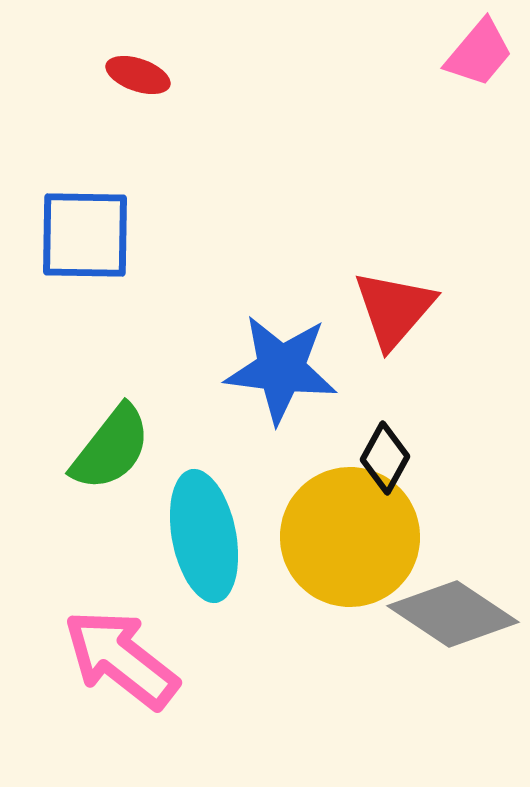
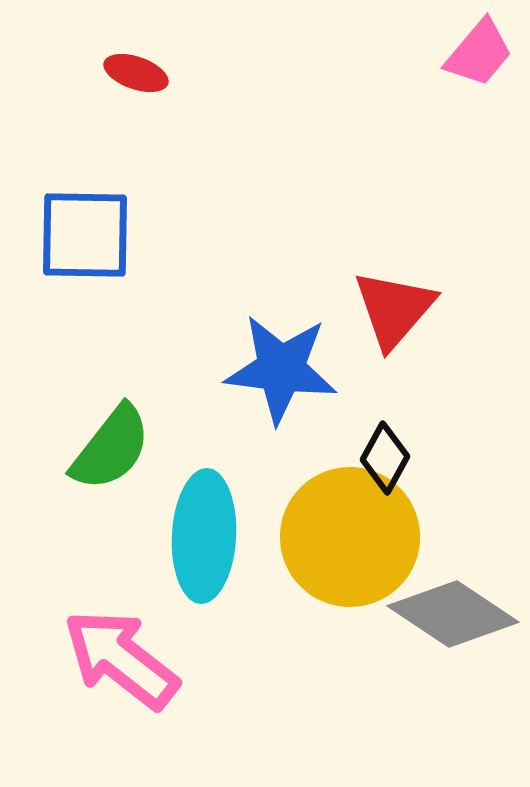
red ellipse: moved 2 px left, 2 px up
cyan ellipse: rotated 14 degrees clockwise
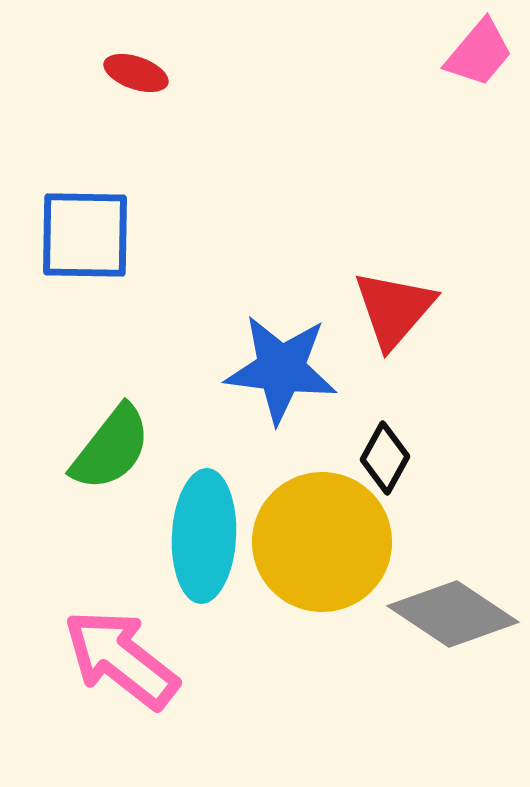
yellow circle: moved 28 px left, 5 px down
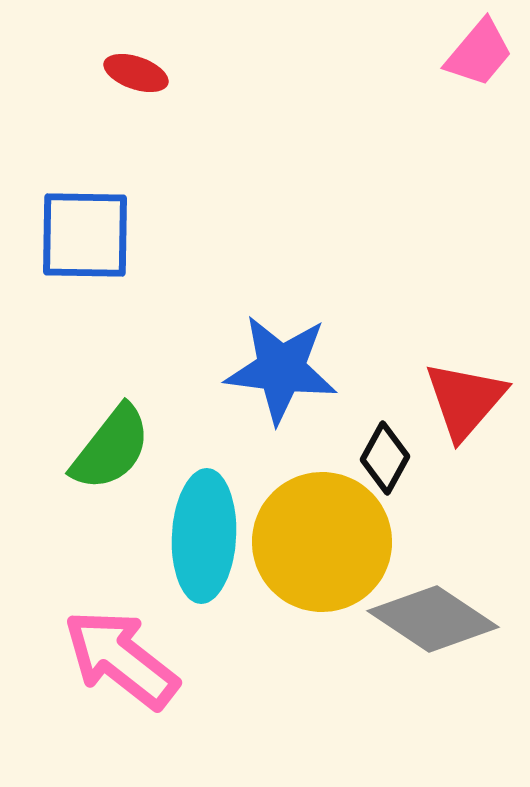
red triangle: moved 71 px right, 91 px down
gray diamond: moved 20 px left, 5 px down
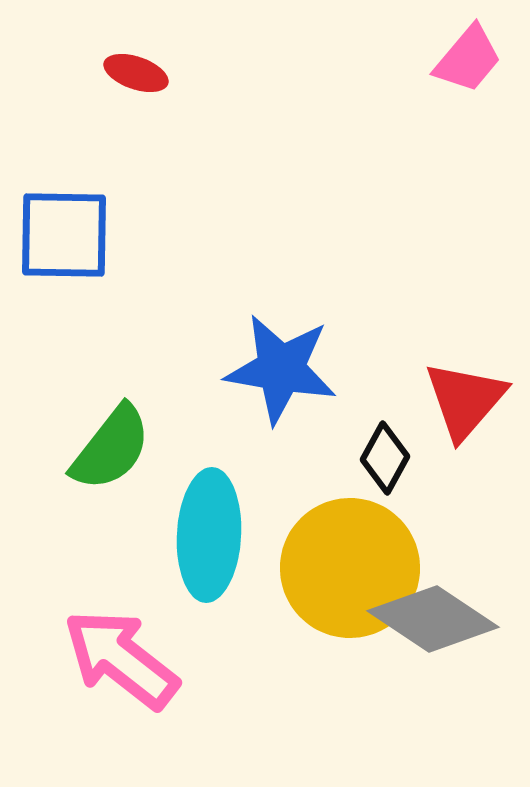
pink trapezoid: moved 11 px left, 6 px down
blue square: moved 21 px left
blue star: rotated 3 degrees clockwise
cyan ellipse: moved 5 px right, 1 px up
yellow circle: moved 28 px right, 26 px down
